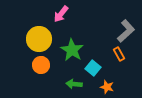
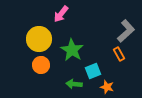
cyan square: moved 3 px down; rotated 28 degrees clockwise
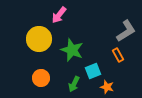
pink arrow: moved 2 px left, 1 px down
gray L-shape: rotated 10 degrees clockwise
green star: rotated 10 degrees counterclockwise
orange rectangle: moved 1 px left, 1 px down
orange circle: moved 13 px down
green arrow: rotated 70 degrees counterclockwise
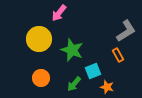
pink arrow: moved 2 px up
green arrow: rotated 14 degrees clockwise
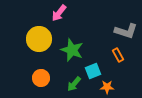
gray L-shape: rotated 50 degrees clockwise
orange star: rotated 16 degrees counterclockwise
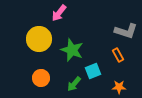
orange star: moved 12 px right
